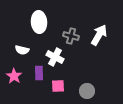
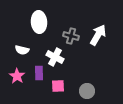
white arrow: moved 1 px left
pink star: moved 3 px right
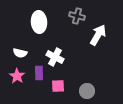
gray cross: moved 6 px right, 20 px up
white semicircle: moved 2 px left, 3 px down
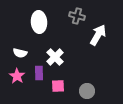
white cross: rotated 18 degrees clockwise
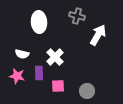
white semicircle: moved 2 px right, 1 px down
pink star: rotated 21 degrees counterclockwise
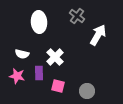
gray cross: rotated 21 degrees clockwise
pink square: rotated 16 degrees clockwise
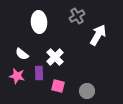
gray cross: rotated 21 degrees clockwise
white semicircle: rotated 24 degrees clockwise
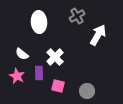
pink star: rotated 14 degrees clockwise
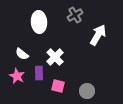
gray cross: moved 2 px left, 1 px up
